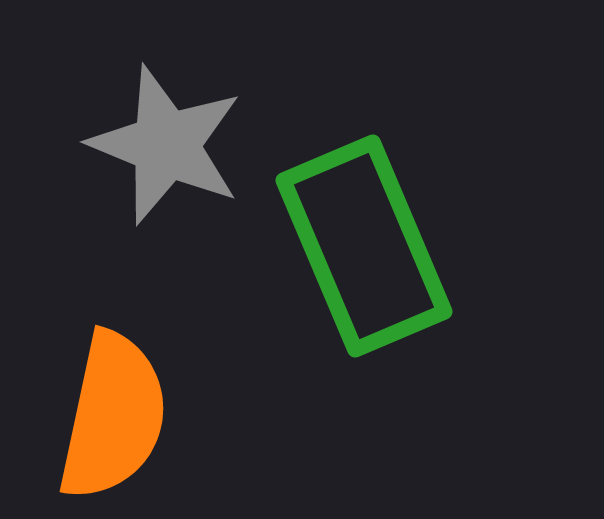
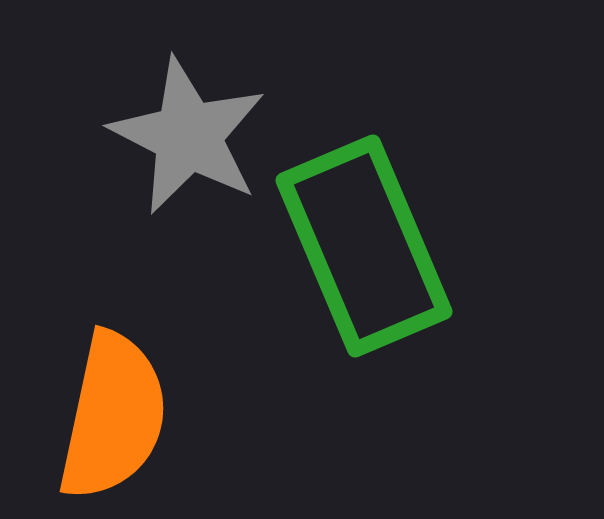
gray star: moved 22 px right, 9 px up; rotated 5 degrees clockwise
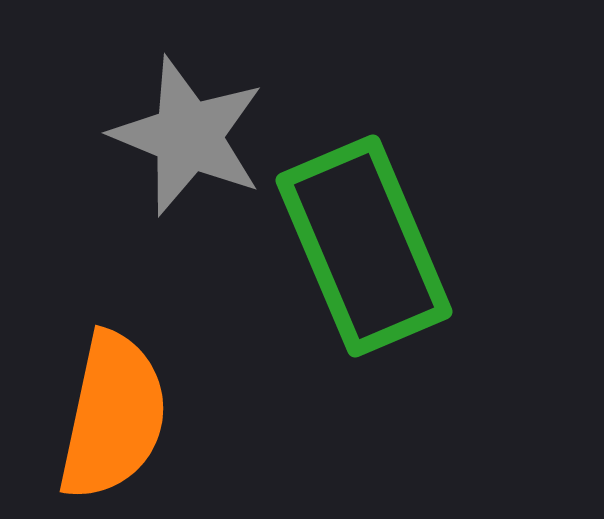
gray star: rotated 5 degrees counterclockwise
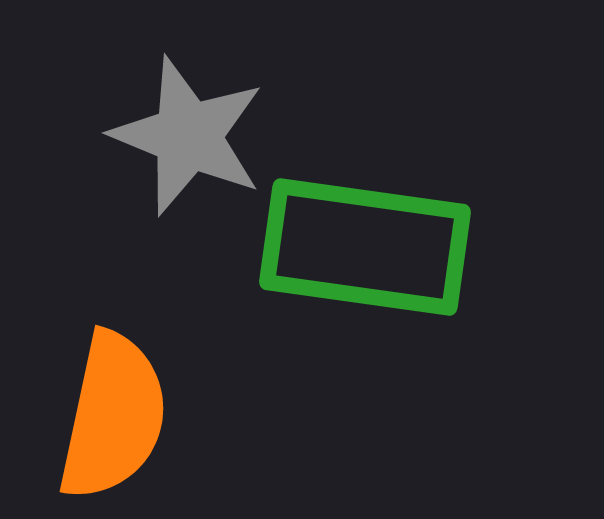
green rectangle: moved 1 px right, 1 px down; rotated 59 degrees counterclockwise
